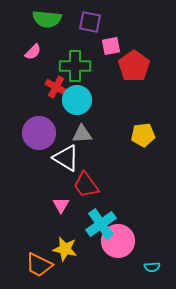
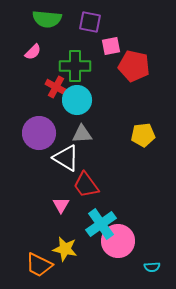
red pentagon: rotated 24 degrees counterclockwise
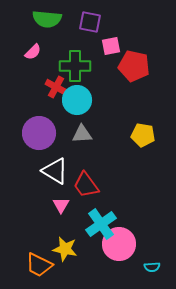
yellow pentagon: rotated 15 degrees clockwise
white triangle: moved 11 px left, 13 px down
pink circle: moved 1 px right, 3 px down
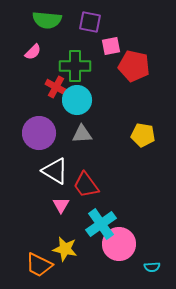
green semicircle: moved 1 px down
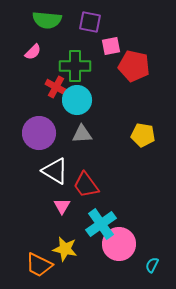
pink triangle: moved 1 px right, 1 px down
cyan semicircle: moved 2 px up; rotated 119 degrees clockwise
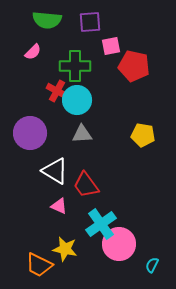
purple square: rotated 15 degrees counterclockwise
red cross: moved 1 px right, 4 px down
purple circle: moved 9 px left
pink triangle: moved 3 px left; rotated 36 degrees counterclockwise
